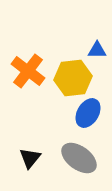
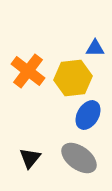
blue triangle: moved 2 px left, 2 px up
blue ellipse: moved 2 px down
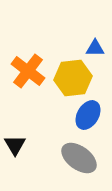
black triangle: moved 15 px left, 13 px up; rotated 10 degrees counterclockwise
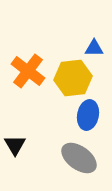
blue triangle: moved 1 px left
blue ellipse: rotated 20 degrees counterclockwise
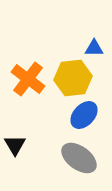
orange cross: moved 8 px down
blue ellipse: moved 4 px left; rotated 32 degrees clockwise
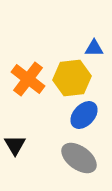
yellow hexagon: moved 1 px left
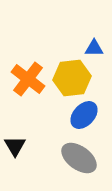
black triangle: moved 1 px down
